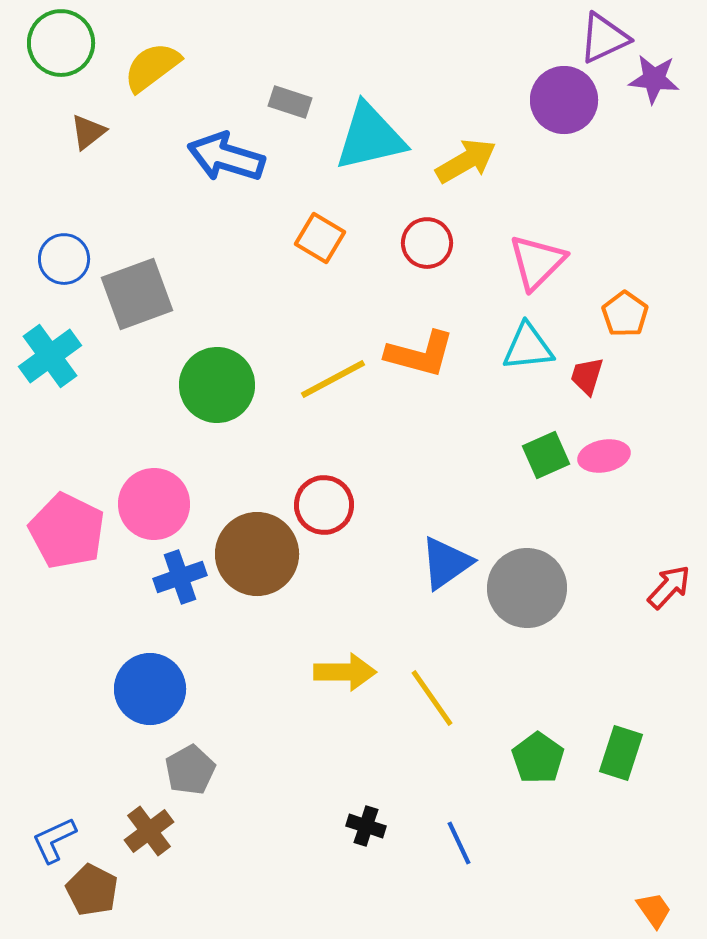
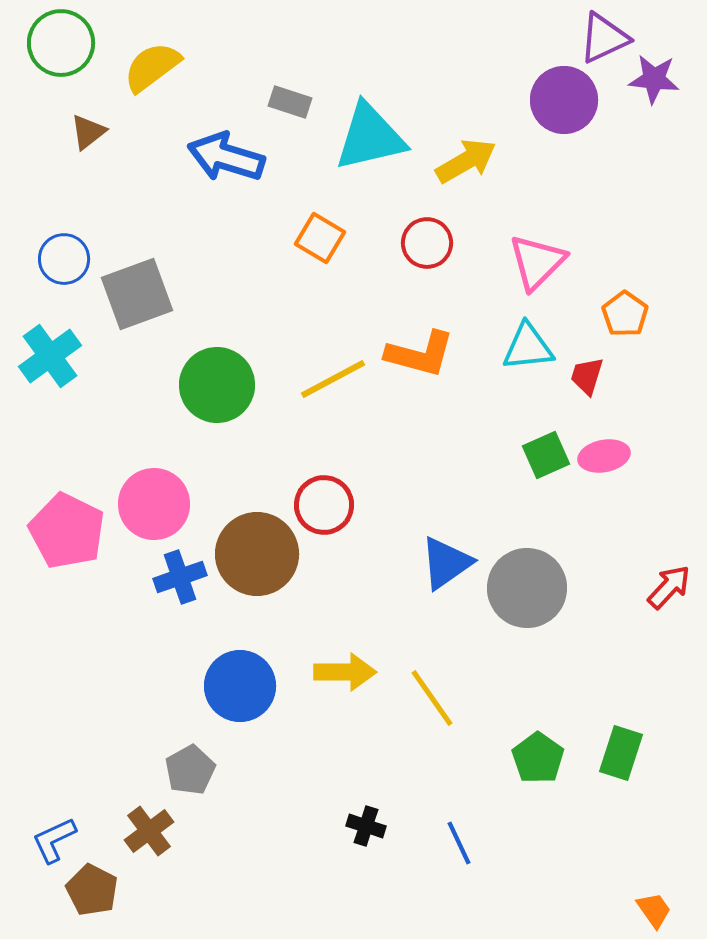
blue circle at (150, 689): moved 90 px right, 3 px up
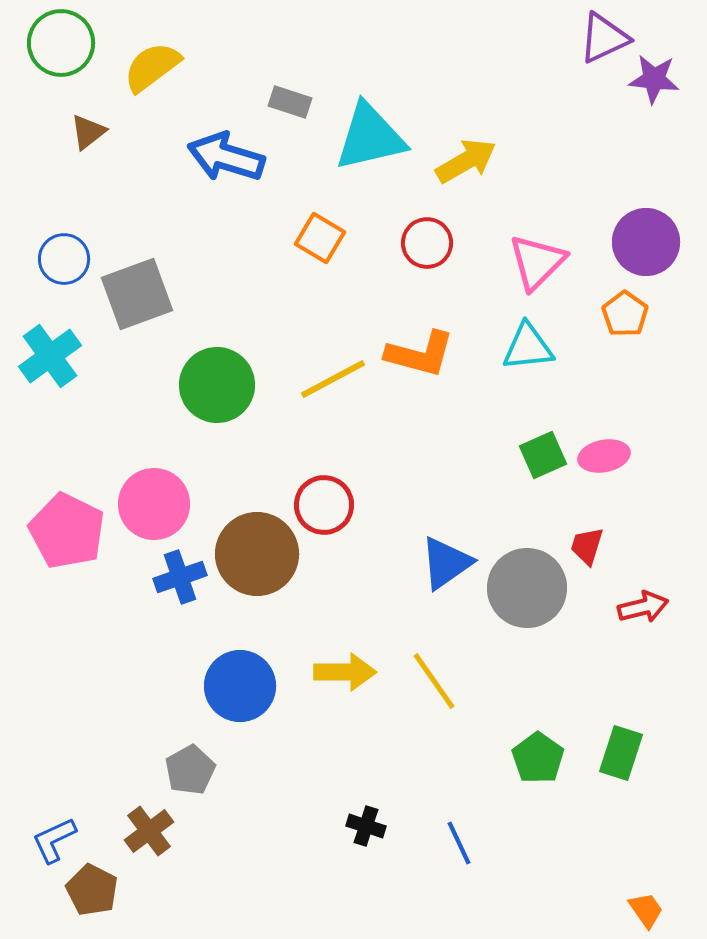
purple circle at (564, 100): moved 82 px right, 142 px down
red trapezoid at (587, 376): moved 170 px down
green square at (546, 455): moved 3 px left
red arrow at (669, 587): moved 26 px left, 20 px down; rotated 33 degrees clockwise
yellow line at (432, 698): moved 2 px right, 17 px up
orange trapezoid at (654, 910): moved 8 px left
